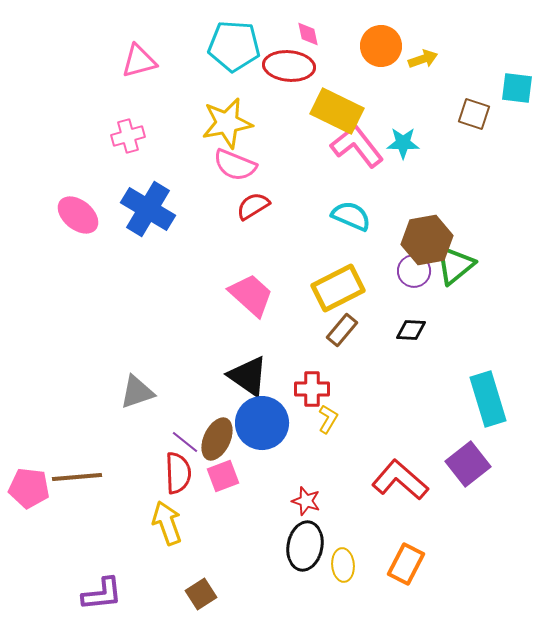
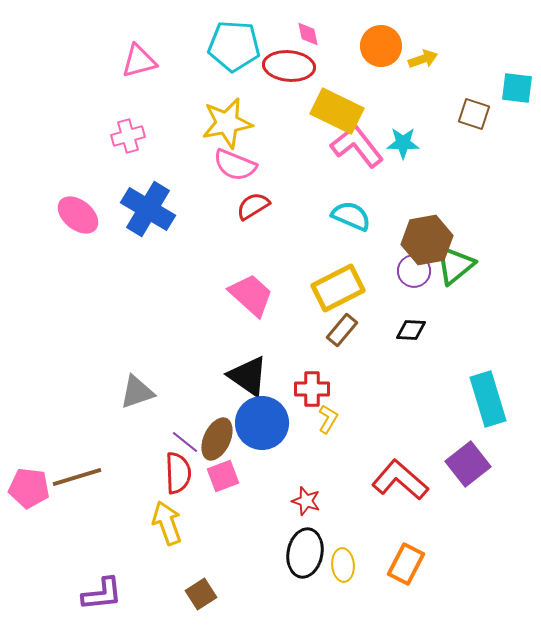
brown line at (77, 477): rotated 12 degrees counterclockwise
black ellipse at (305, 546): moved 7 px down
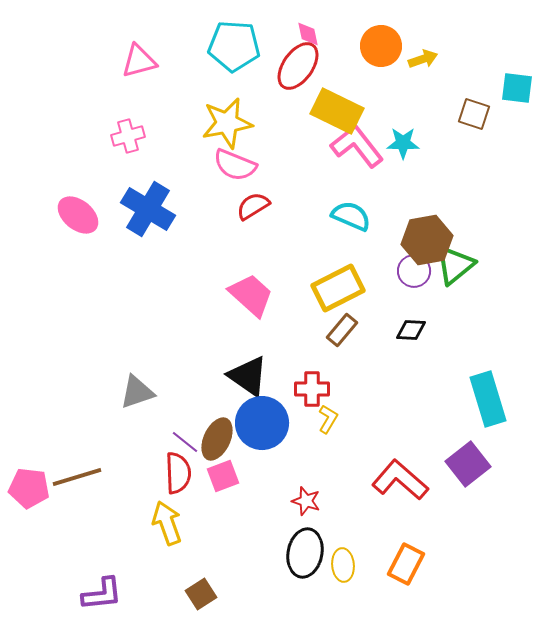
red ellipse at (289, 66): moved 9 px right; rotated 60 degrees counterclockwise
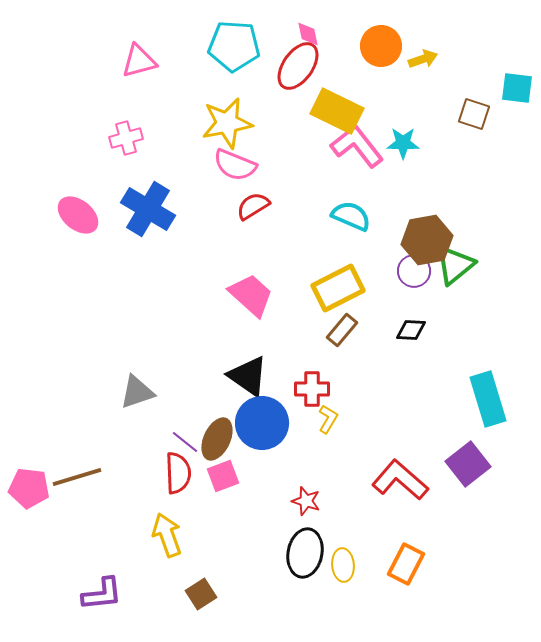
pink cross at (128, 136): moved 2 px left, 2 px down
yellow arrow at (167, 523): moved 12 px down
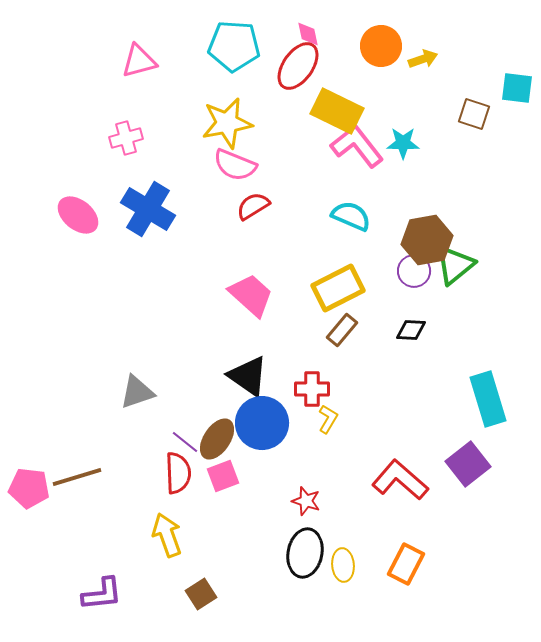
brown ellipse at (217, 439): rotated 9 degrees clockwise
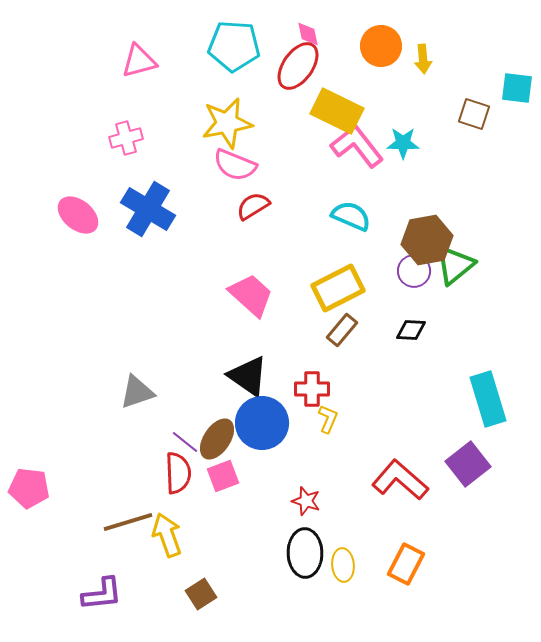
yellow arrow at (423, 59): rotated 104 degrees clockwise
yellow L-shape at (328, 419): rotated 8 degrees counterclockwise
brown line at (77, 477): moved 51 px right, 45 px down
black ellipse at (305, 553): rotated 12 degrees counterclockwise
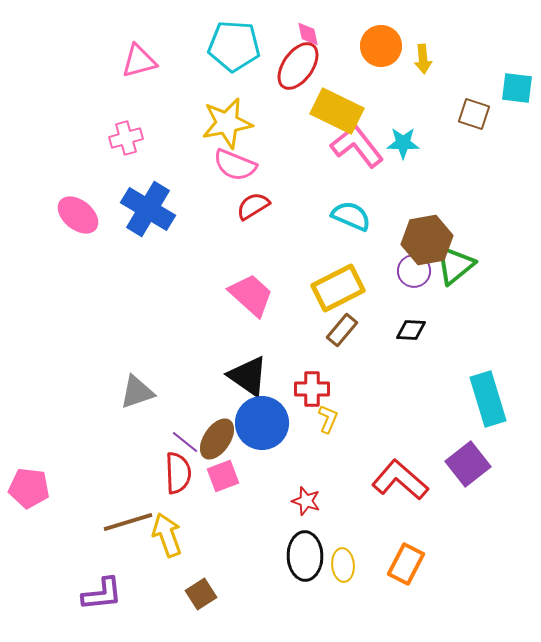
black ellipse at (305, 553): moved 3 px down
